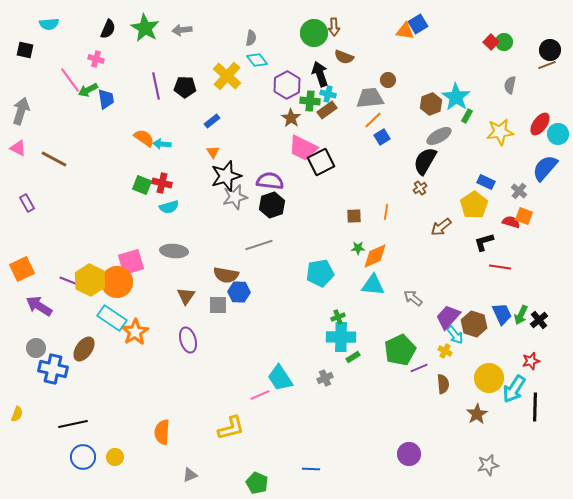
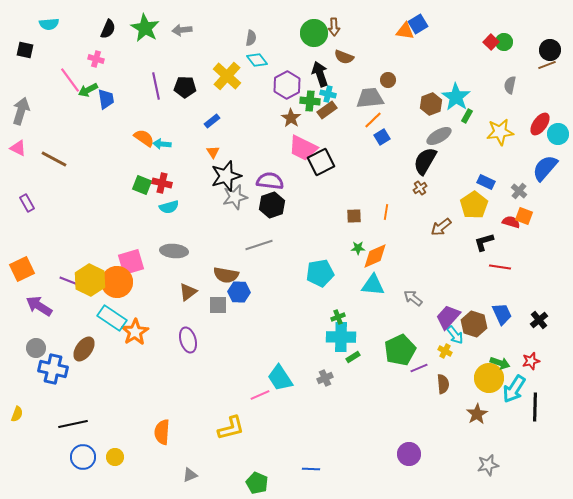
brown triangle at (186, 296): moved 2 px right, 4 px up; rotated 18 degrees clockwise
green arrow at (521, 315): moved 21 px left, 48 px down; rotated 96 degrees counterclockwise
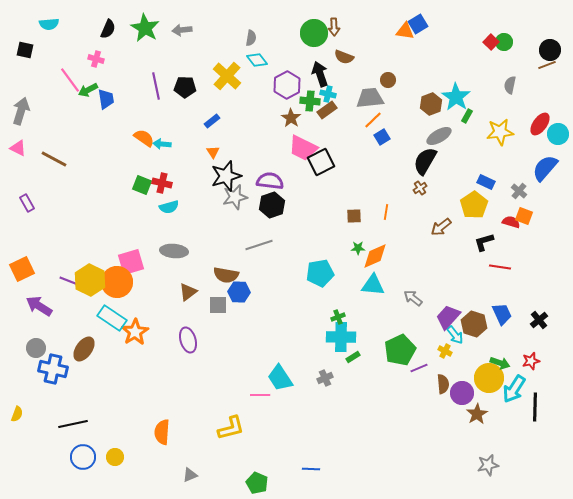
pink line at (260, 395): rotated 24 degrees clockwise
purple circle at (409, 454): moved 53 px right, 61 px up
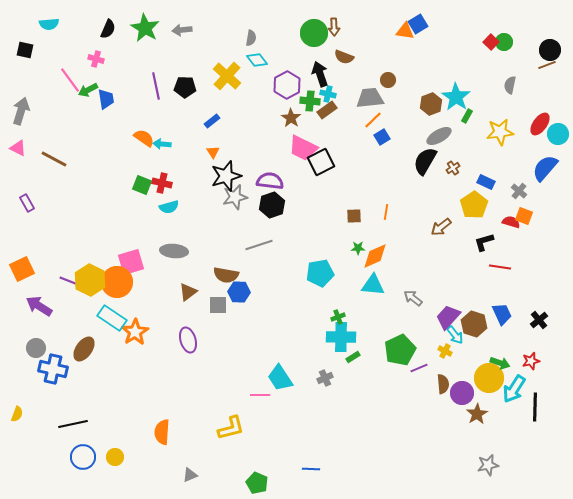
brown cross at (420, 188): moved 33 px right, 20 px up
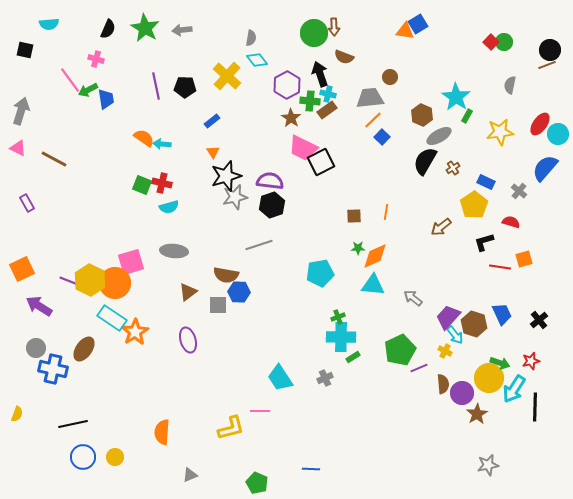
brown circle at (388, 80): moved 2 px right, 3 px up
brown hexagon at (431, 104): moved 9 px left, 11 px down; rotated 15 degrees counterclockwise
blue square at (382, 137): rotated 14 degrees counterclockwise
orange square at (524, 216): moved 43 px down; rotated 36 degrees counterclockwise
orange circle at (117, 282): moved 2 px left, 1 px down
pink line at (260, 395): moved 16 px down
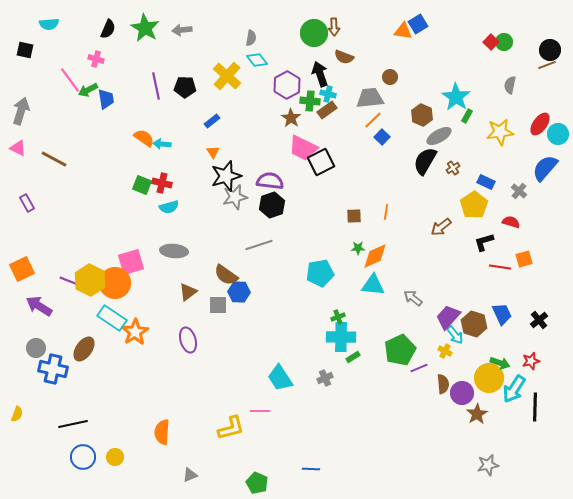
orange triangle at (405, 31): moved 2 px left
brown semicircle at (226, 275): rotated 25 degrees clockwise
